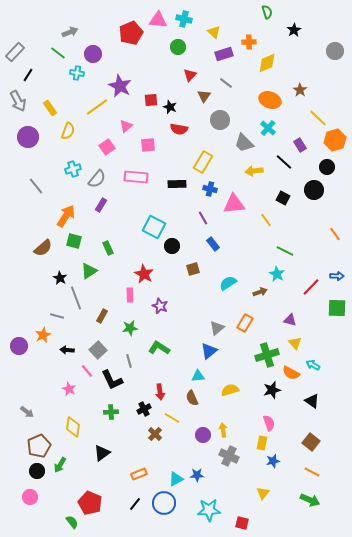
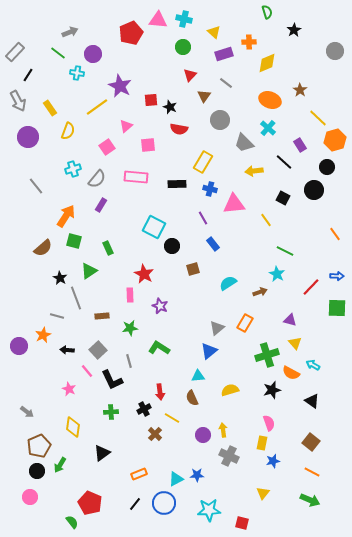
green circle at (178, 47): moved 5 px right
brown rectangle at (102, 316): rotated 56 degrees clockwise
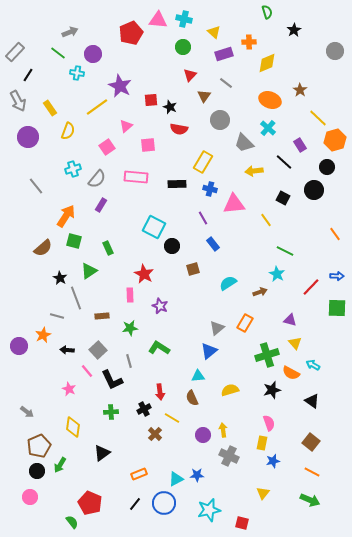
cyan star at (209, 510): rotated 10 degrees counterclockwise
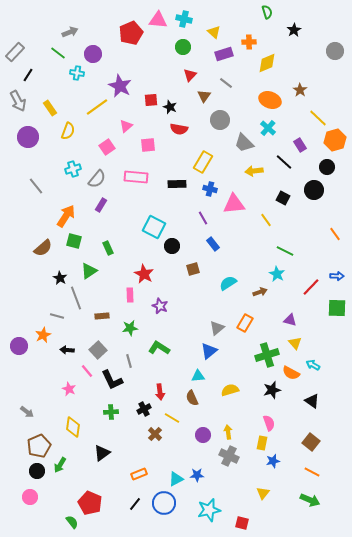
yellow arrow at (223, 430): moved 5 px right, 2 px down
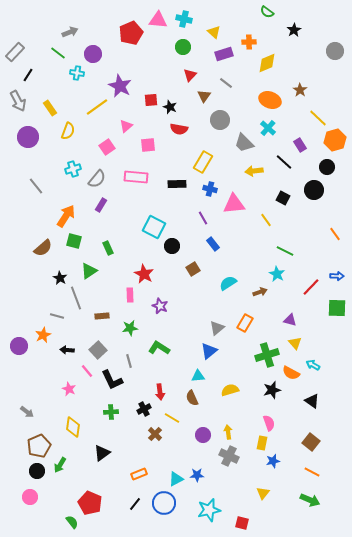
green semicircle at (267, 12): rotated 144 degrees clockwise
brown square at (193, 269): rotated 16 degrees counterclockwise
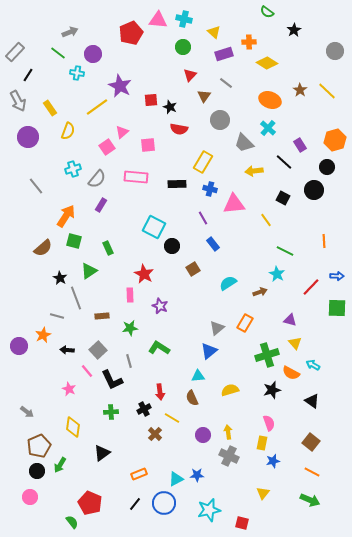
yellow diamond at (267, 63): rotated 55 degrees clockwise
yellow line at (318, 118): moved 9 px right, 27 px up
pink triangle at (126, 126): moved 4 px left, 6 px down
orange line at (335, 234): moved 11 px left, 7 px down; rotated 32 degrees clockwise
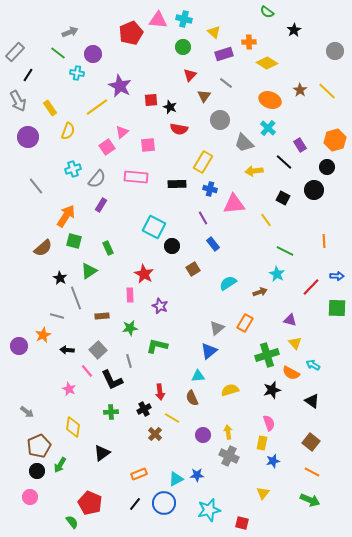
green L-shape at (159, 348): moved 2 px left, 2 px up; rotated 20 degrees counterclockwise
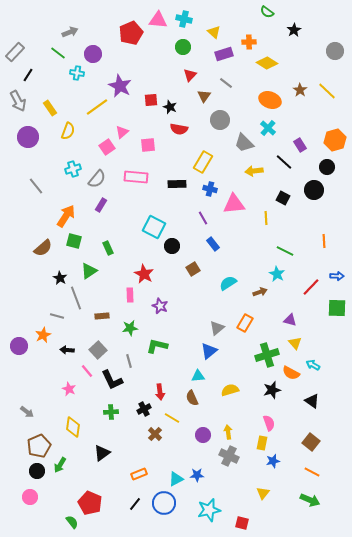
yellow line at (266, 220): moved 2 px up; rotated 32 degrees clockwise
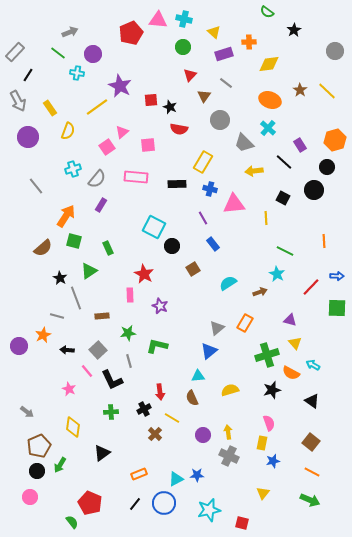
yellow diamond at (267, 63): moved 2 px right, 1 px down; rotated 40 degrees counterclockwise
green star at (130, 328): moved 2 px left, 5 px down
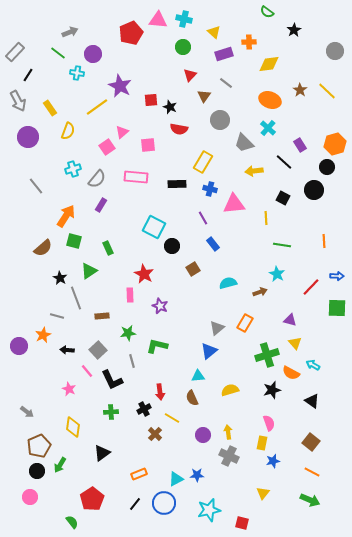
orange hexagon at (335, 140): moved 4 px down
green line at (285, 251): moved 3 px left, 6 px up; rotated 18 degrees counterclockwise
cyan semicircle at (228, 283): rotated 18 degrees clockwise
gray line at (129, 361): moved 3 px right
red pentagon at (90, 503): moved 2 px right, 4 px up; rotated 15 degrees clockwise
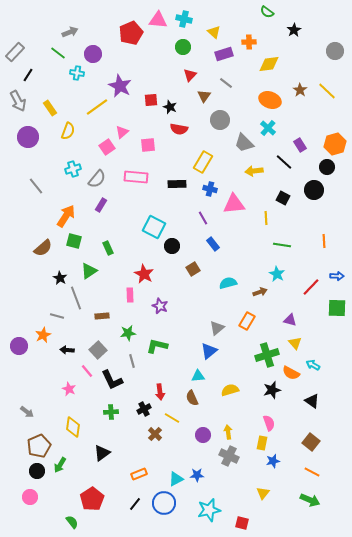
orange rectangle at (245, 323): moved 2 px right, 2 px up
